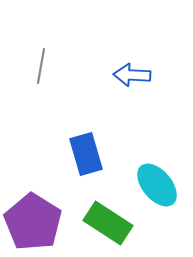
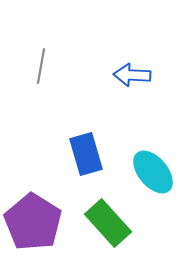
cyan ellipse: moved 4 px left, 13 px up
green rectangle: rotated 15 degrees clockwise
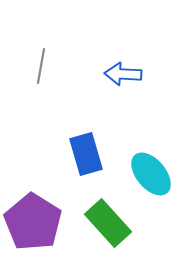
blue arrow: moved 9 px left, 1 px up
cyan ellipse: moved 2 px left, 2 px down
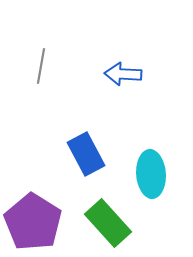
blue rectangle: rotated 12 degrees counterclockwise
cyan ellipse: rotated 36 degrees clockwise
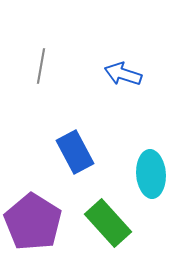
blue arrow: rotated 15 degrees clockwise
blue rectangle: moved 11 px left, 2 px up
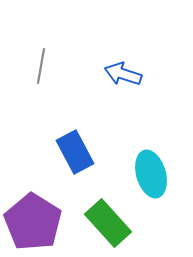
cyan ellipse: rotated 12 degrees counterclockwise
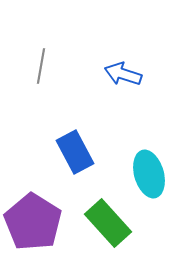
cyan ellipse: moved 2 px left
